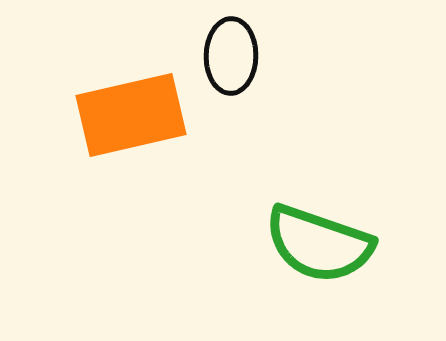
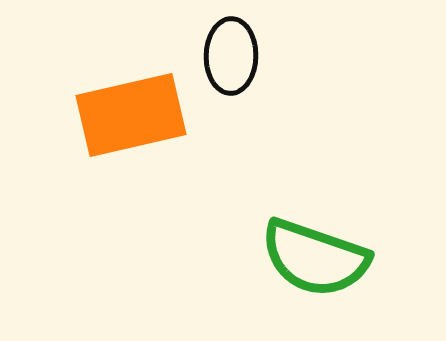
green semicircle: moved 4 px left, 14 px down
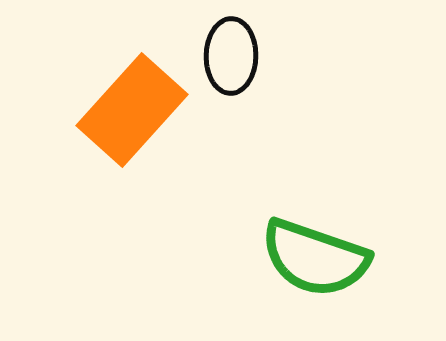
orange rectangle: moved 1 px right, 5 px up; rotated 35 degrees counterclockwise
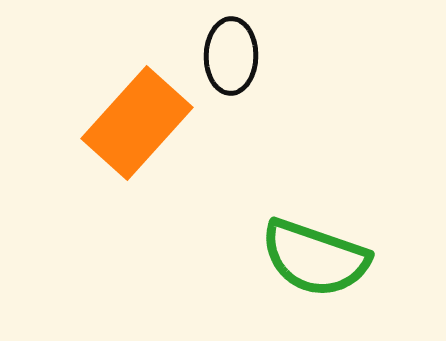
orange rectangle: moved 5 px right, 13 px down
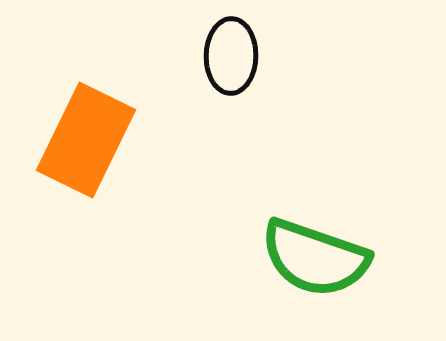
orange rectangle: moved 51 px left, 17 px down; rotated 16 degrees counterclockwise
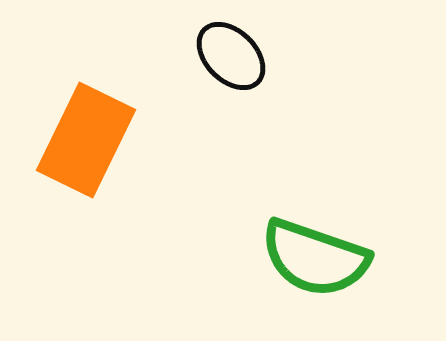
black ellipse: rotated 46 degrees counterclockwise
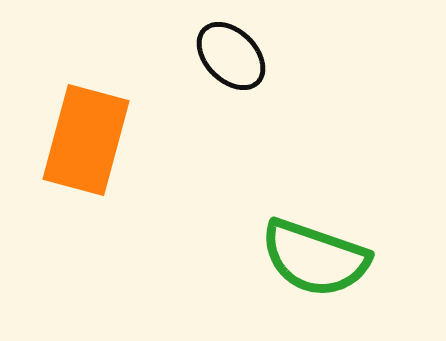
orange rectangle: rotated 11 degrees counterclockwise
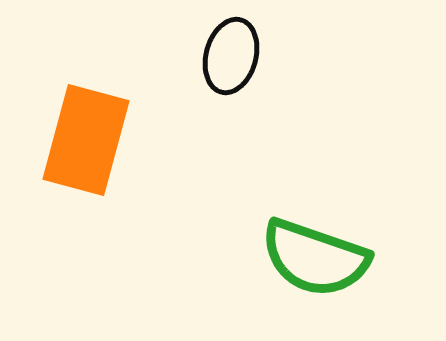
black ellipse: rotated 60 degrees clockwise
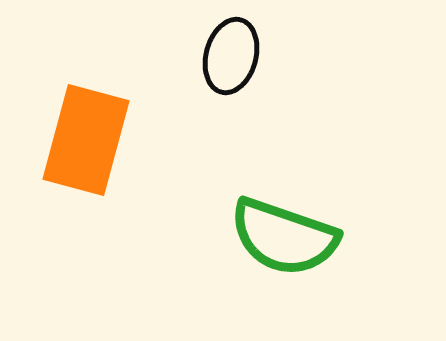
green semicircle: moved 31 px left, 21 px up
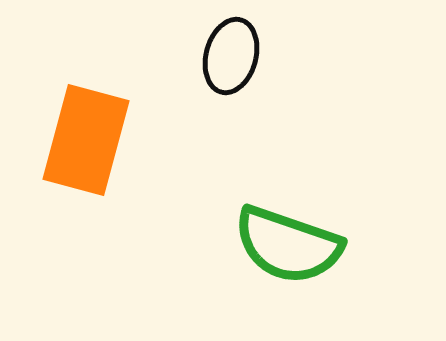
green semicircle: moved 4 px right, 8 px down
